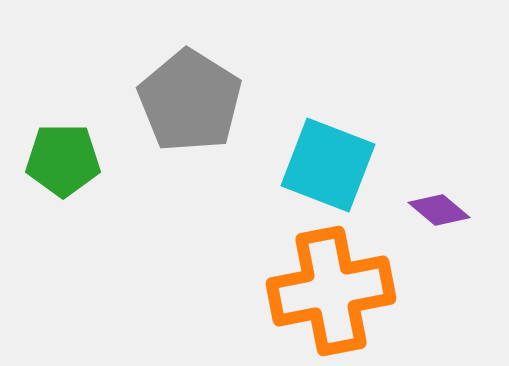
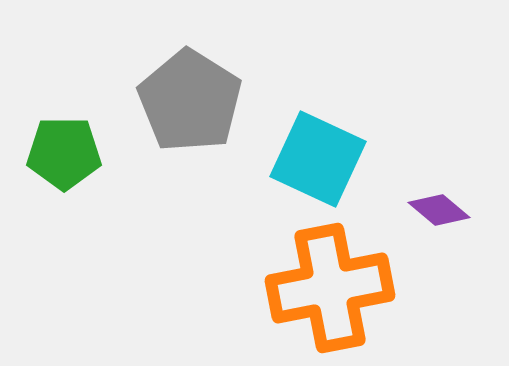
green pentagon: moved 1 px right, 7 px up
cyan square: moved 10 px left, 6 px up; rotated 4 degrees clockwise
orange cross: moved 1 px left, 3 px up
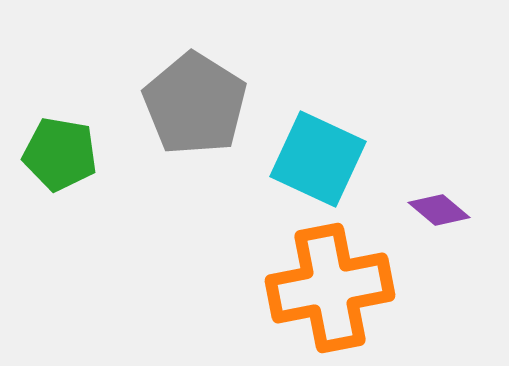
gray pentagon: moved 5 px right, 3 px down
green pentagon: moved 4 px left, 1 px down; rotated 10 degrees clockwise
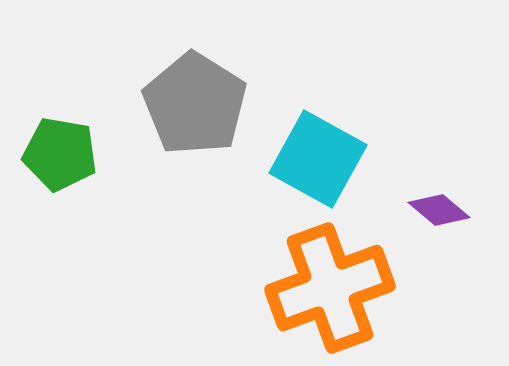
cyan square: rotated 4 degrees clockwise
orange cross: rotated 9 degrees counterclockwise
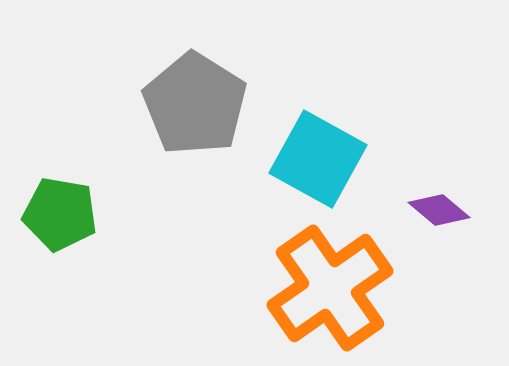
green pentagon: moved 60 px down
orange cross: rotated 15 degrees counterclockwise
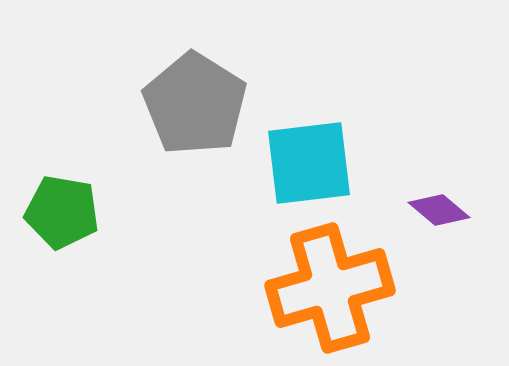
cyan square: moved 9 px left, 4 px down; rotated 36 degrees counterclockwise
green pentagon: moved 2 px right, 2 px up
orange cross: rotated 19 degrees clockwise
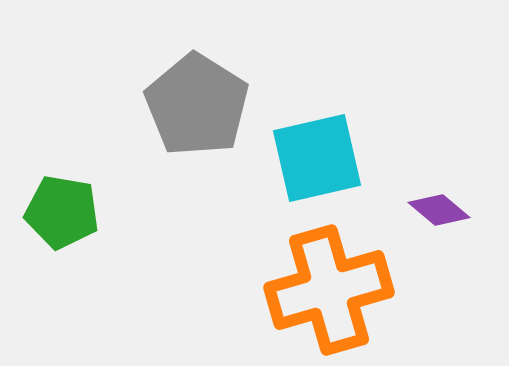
gray pentagon: moved 2 px right, 1 px down
cyan square: moved 8 px right, 5 px up; rotated 6 degrees counterclockwise
orange cross: moved 1 px left, 2 px down
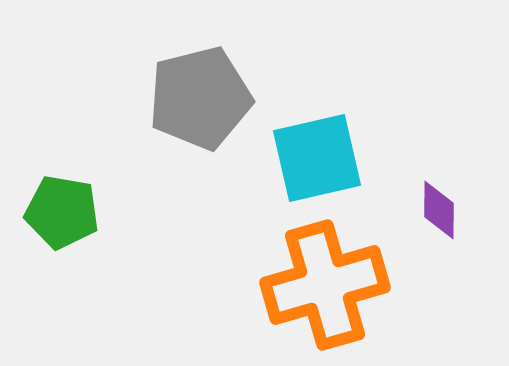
gray pentagon: moved 3 px right, 7 px up; rotated 26 degrees clockwise
purple diamond: rotated 50 degrees clockwise
orange cross: moved 4 px left, 5 px up
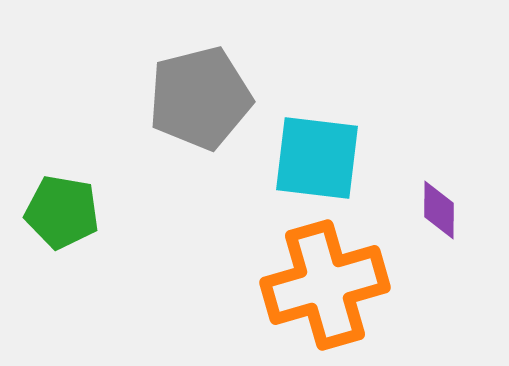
cyan square: rotated 20 degrees clockwise
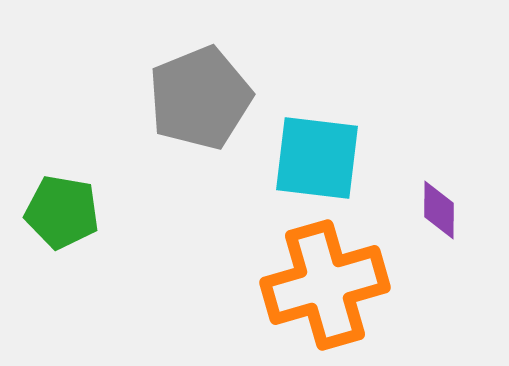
gray pentagon: rotated 8 degrees counterclockwise
